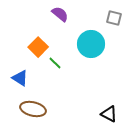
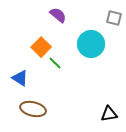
purple semicircle: moved 2 px left, 1 px down
orange square: moved 3 px right
black triangle: rotated 36 degrees counterclockwise
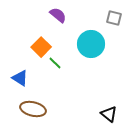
black triangle: rotated 48 degrees clockwise
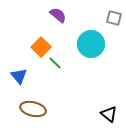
blue triangle: moved 1 px left, 2 px up; rotated 18 degrees clockwise
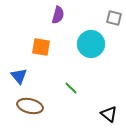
purple semicircle: rotated 66 degrees clockwise
orange square: rotated 36 degrees counterclockwise
green line: moved 16 px right, 25 px down
brown ellipse: moved 3 px left, 3 px up
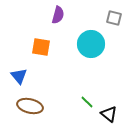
green line: moved 16 px right, 14 px down
